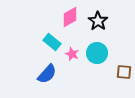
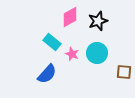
black star: rotated 18 degrees clockwise
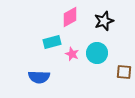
black star: moved 6 px right
cyan rectangle: rotated 54 degrees counterclockwise
blue semicircle: moved 8 px left, 3 px down; rotated 50 degrees clockwise
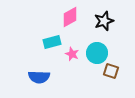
brown square: moved 13 px left, 1 px up; rotated 14 degrees clockwise
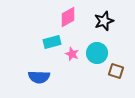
pink diamond: moved 2 px left
brown square: moved 5 px right
